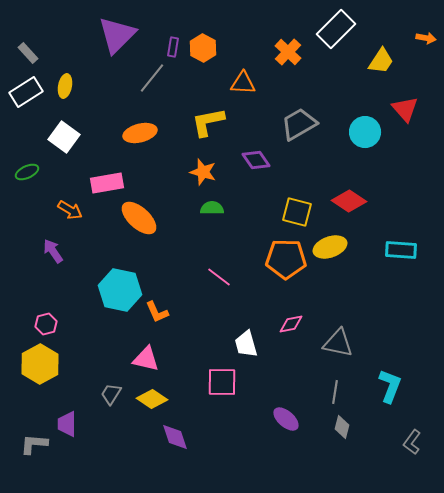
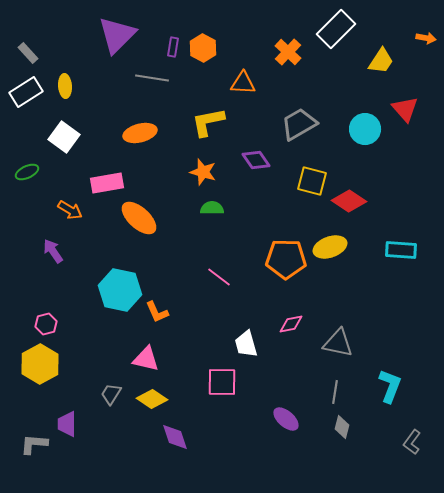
gray line at (152, 78): rotated 60 degrees clockwise
yellow ellipse at (65, 86): rotated 15 degrees counterclockwise
cyan circle at (365, 132): moved 3 px up
yellow square at (297, 212): moved 15 px right, 31 px up
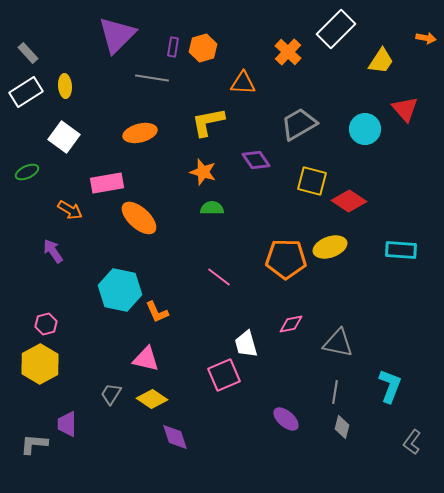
orange hexagon at (203, 48): rotated 16 degrees clockwise
pink square at (222, 382): moved 2 px right, 7 px up; rotated 24 degrees counterclockwise
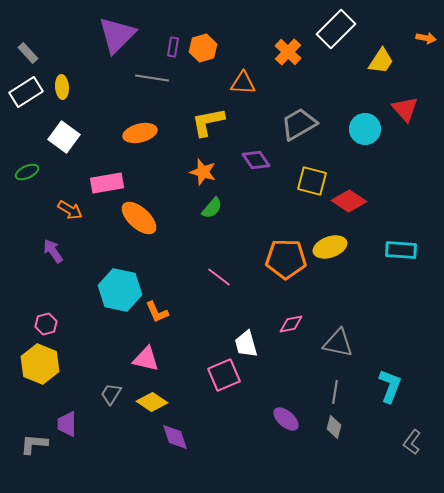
yellow ellipse at (65, 86): moved 3 px left, 1 px down
green semicircle at (212, 208): rotated 130 degrees clockwise
yellow hexagon at (40, 364): rotated 9 degrees counterclockwise
yellow diamond at (152, 399): moved 3 px down
gray diamond at (342, 427): moved 8 px left
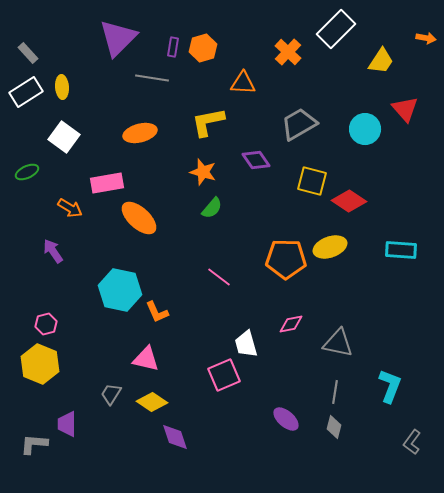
purple triangle at (117, 35): moved 1 px right, 3 px down
orange arrow at (70, 210): moved 2 px up
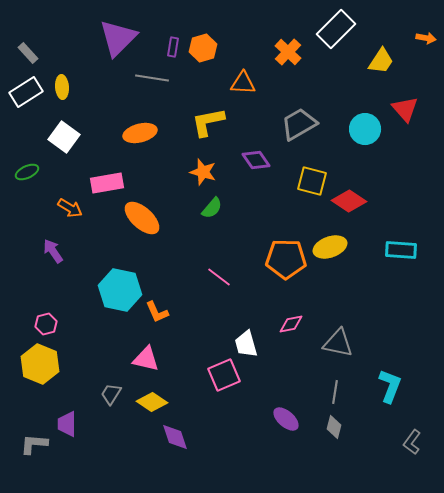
orange ellipse at (139, 218): moved 3 px right
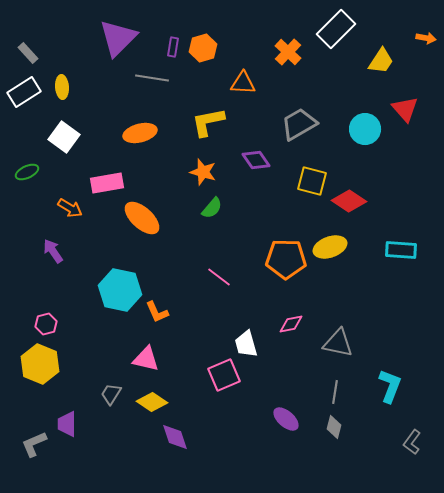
white rectangle at (26, 92): moved 2 px left
gray L-shape at (34, 444): rotated 28 degrees counterclockwise
